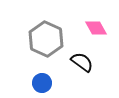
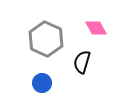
black semicircle: rotated 110 degrees counterclockwise
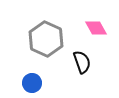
black semicircle: rotated 145 degrees clockwise
blue circle: moved 10 px left
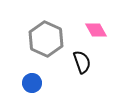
pink diamond: moved 2 px down
